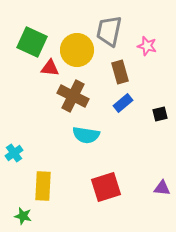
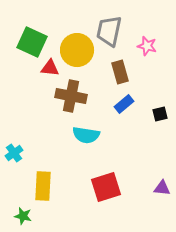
brown cross: moved 2 px left; rotated 16 degrees counterclockwise
blue rectangle: moved 1 px right, 1 px down
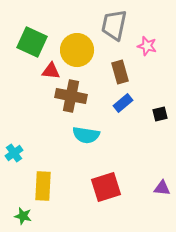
gray trapezoid: moved 5 px right, 6 px up
red triangle: moved 1 px right, 3 px down
blue rectangle: moved 1 px left, 1 px up
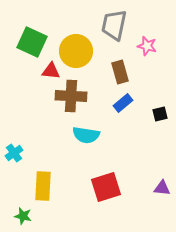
yellow circle: moved 1 px left, 1 px down
brown cross: rotated 8 degrees counterclockwise
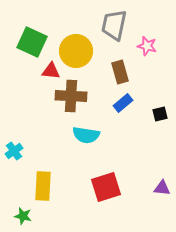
cyan cross: moved 2 px up
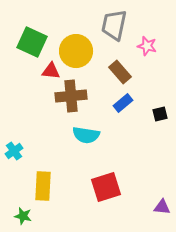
brown rectangle: rotated 25 degrees counterclockwise
brown cross: rotated 8 degrees counterclockwise
purple triangle: moved 19 px down
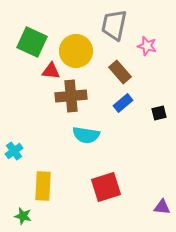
black square: moved 1 px left, 1 px up
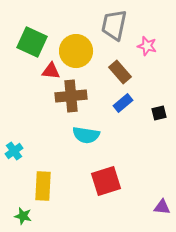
red square: moved 6 px up
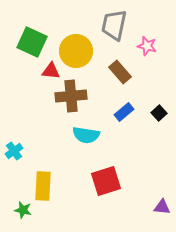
blue rectangle: moved 1 px right, 9 px down
black square: rotated 28 degrees counterclockwise
green star: moved 6 px up
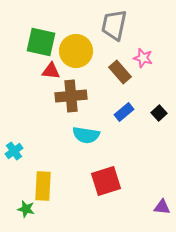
green square: moved 9 px right; rotated 12 degrees counterclockwise
pink star: moved 4 px left, 12 px down
green star: moved 3 px right, 1 px up
